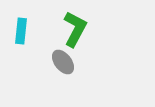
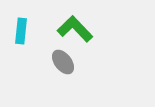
green L-shape: rotated 72 degrees counterclockwise
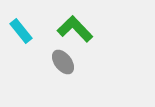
cyan rectangle: rotated 45 degrees counterclockwise
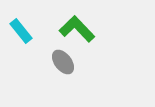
green L-shape: moved 2 px right
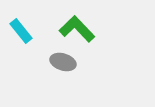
gray ellipse: rotated 35 degrees counterclockwise
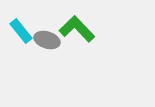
gray ellipse: moved 16 px left, 22 px up
